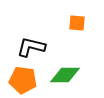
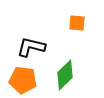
green diamond: rotated 44 degrees counterclockwise
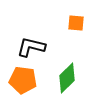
orange square: moved 1 px left
green diamond: moved 2 px right, 3 px down
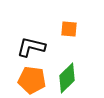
orange square: moved 7 px left, 6 px down
orange pentagon: moved 9 px right
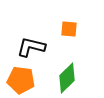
orange pentagon: moved 11 px left
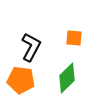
orange square: moved 5 px right, 9 px down
black L-shape: rotated 104 degrees clockwise
